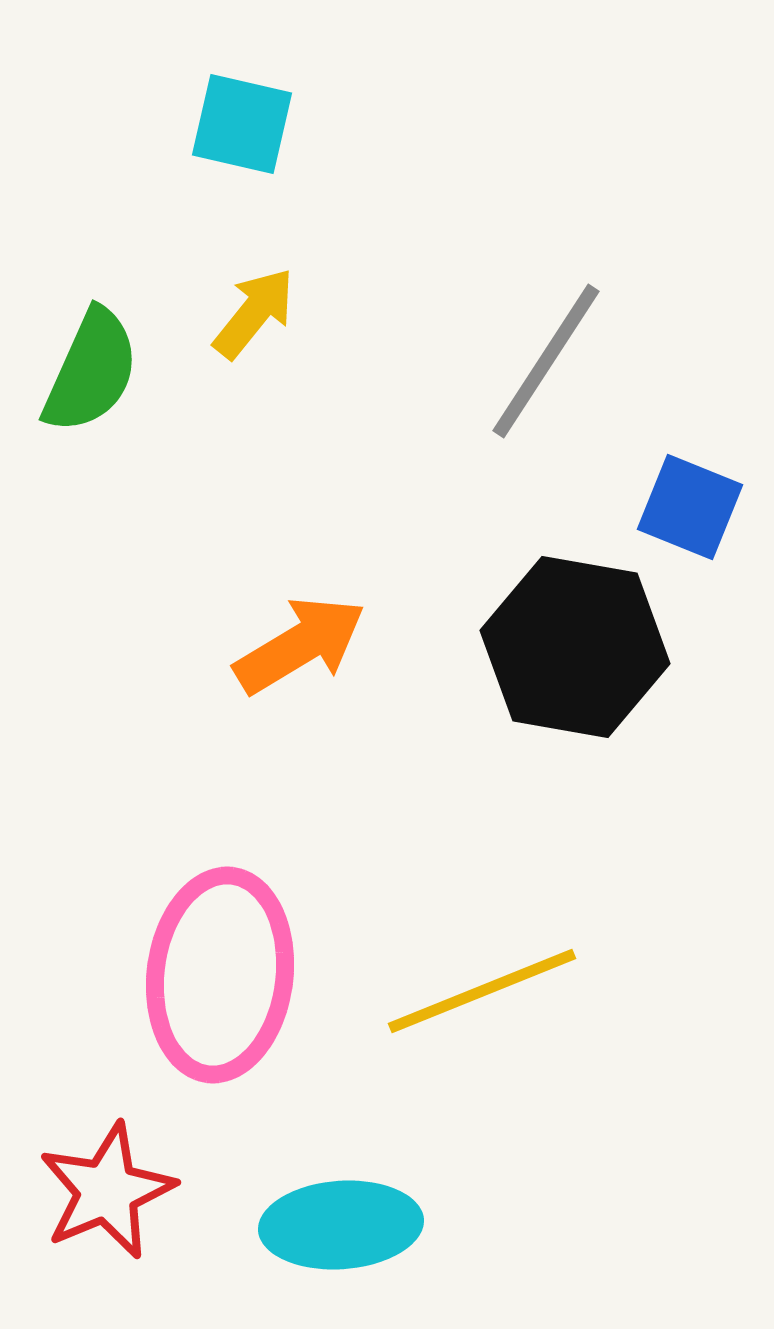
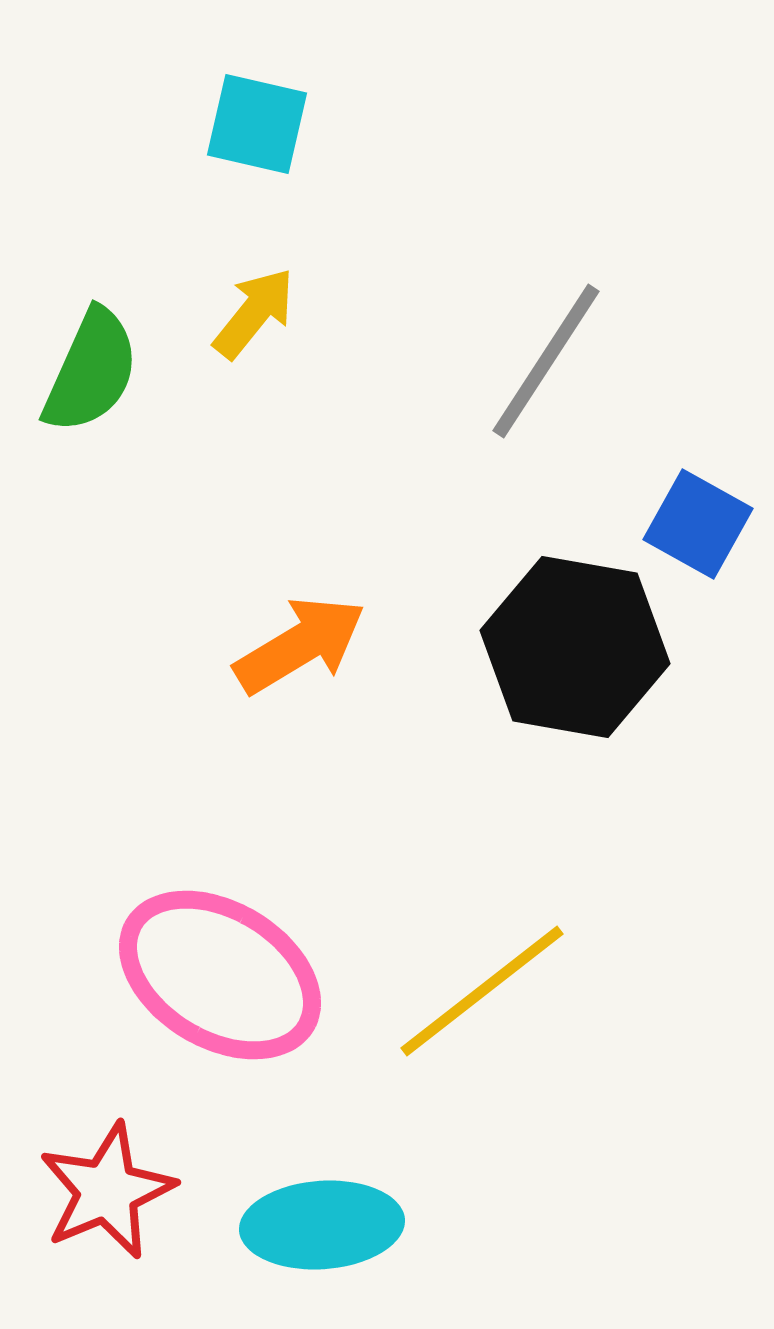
cyan square: moved 15 px right
blue square: moved 8 px right, 17 px down; rotated 7 degrees clockwise
pink ellipse: rotated 66 degrees counterclockwise
yellow line: rotated 16 degrees counterclockwise
cyan ellipse: moved 19 px left
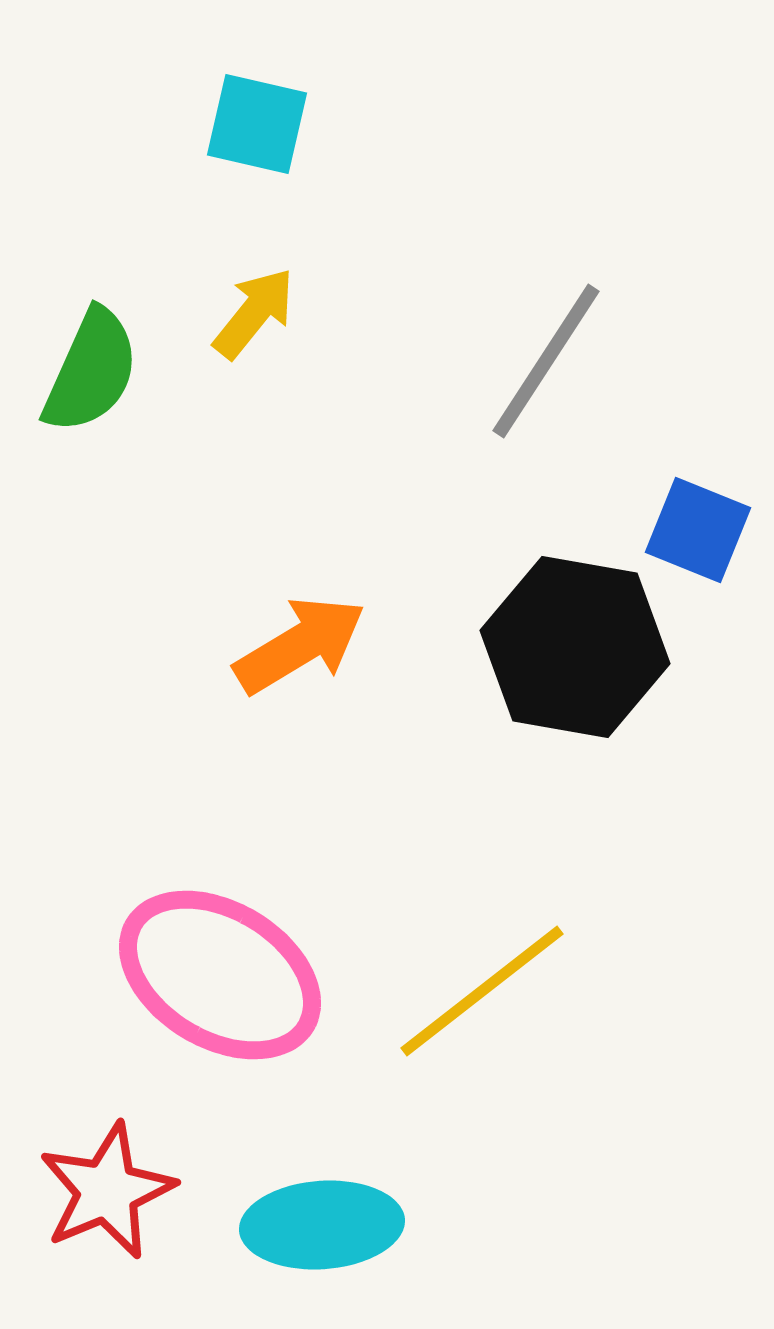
blue square: moved 6 px down; rotated 7 degrees counterclockwise
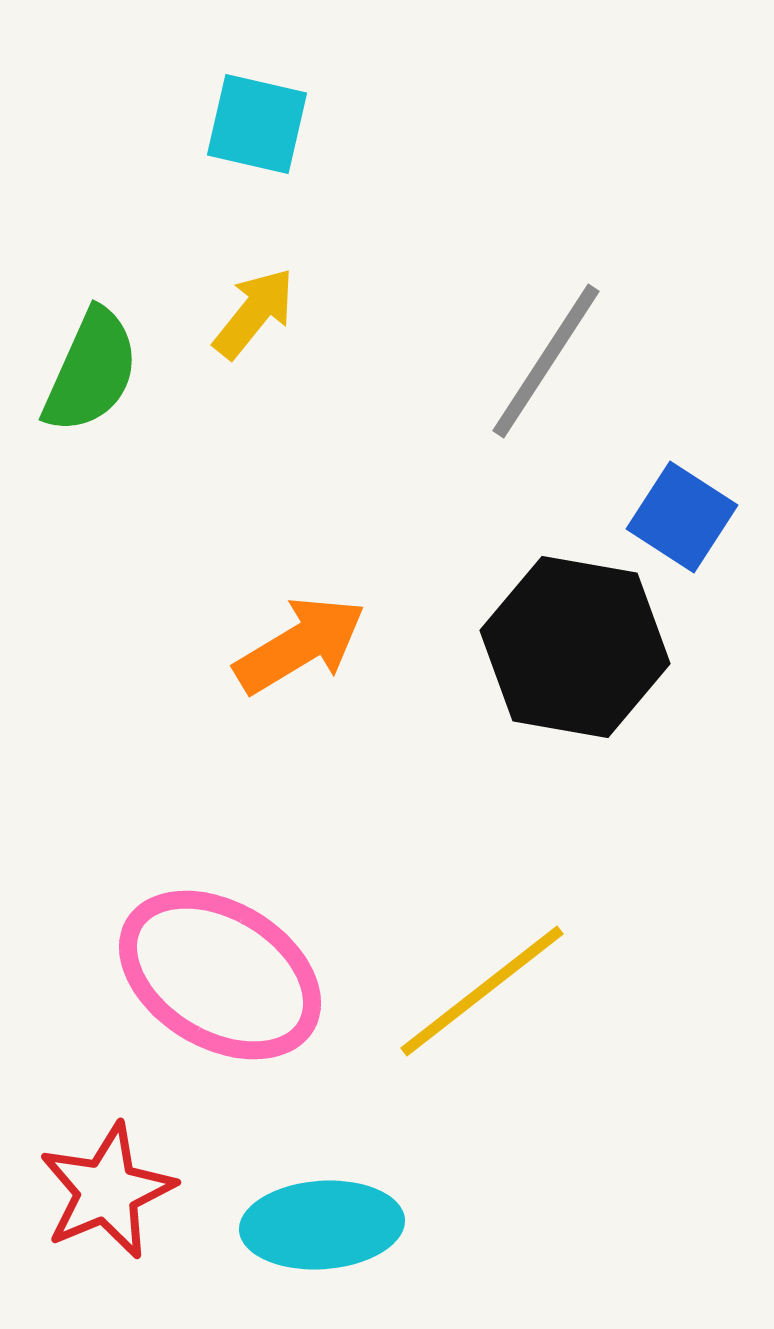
blue square: moved 16 px left, 13 px up; rotated 11 degrees clockwise
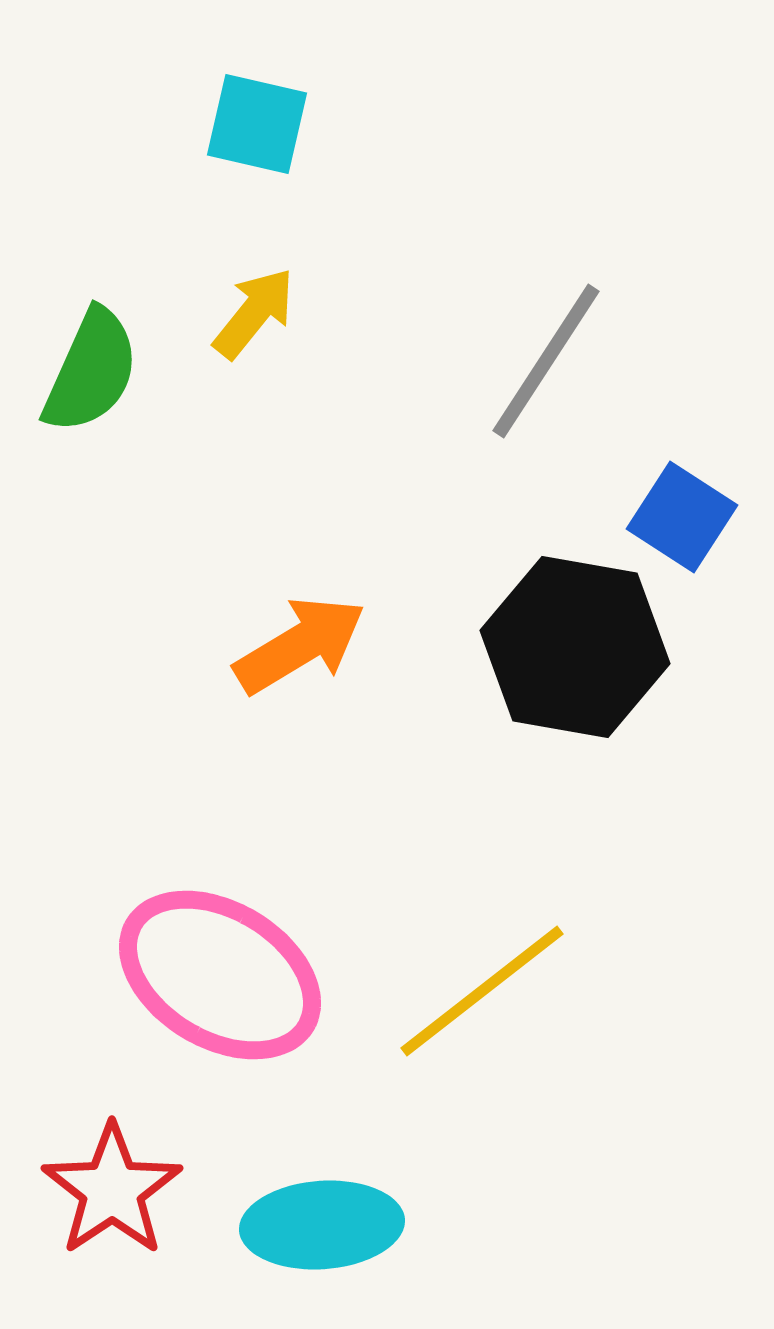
red star: moved 5 px right, 1 px up; rotated 11 degrees counterclockwise
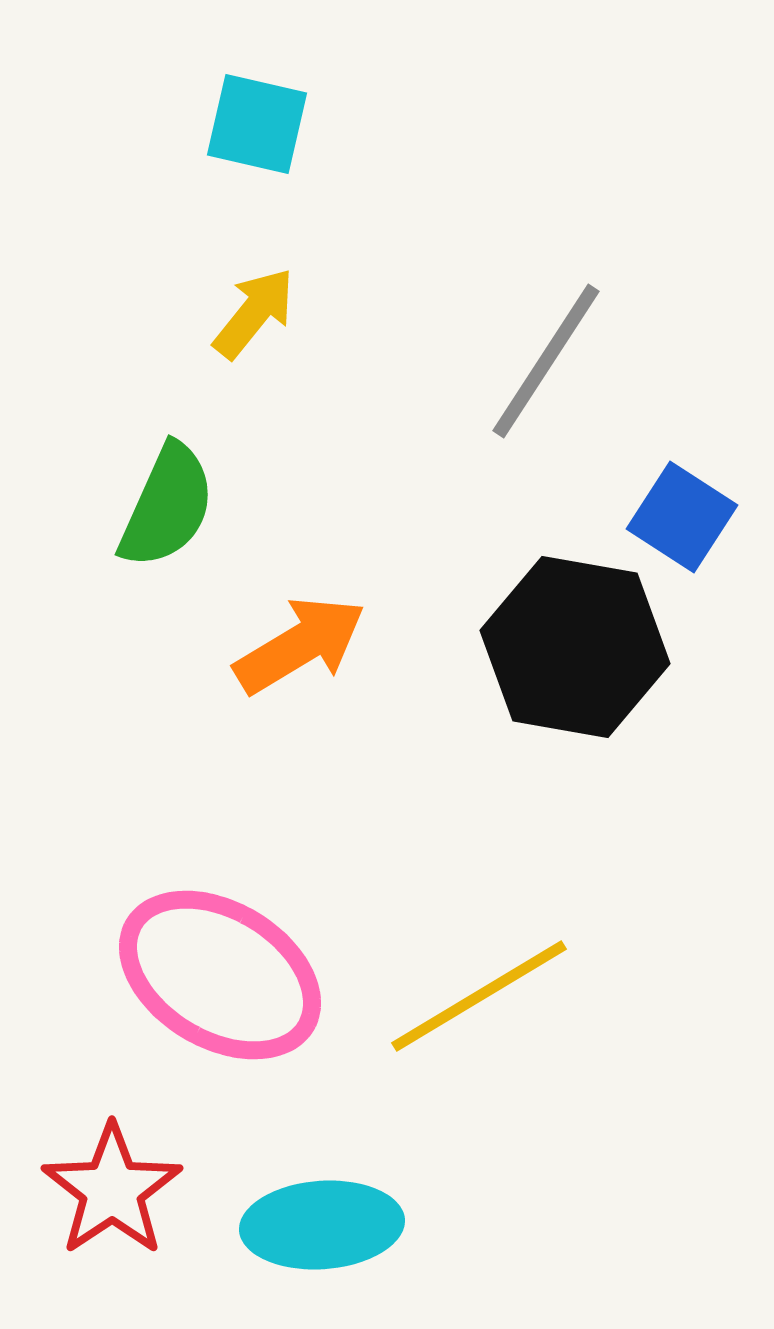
green semicircle: moved 76 px right, 135 px down
yellow line: moved 3 px left, 5 px down; rotated 7 degrees clockwise
